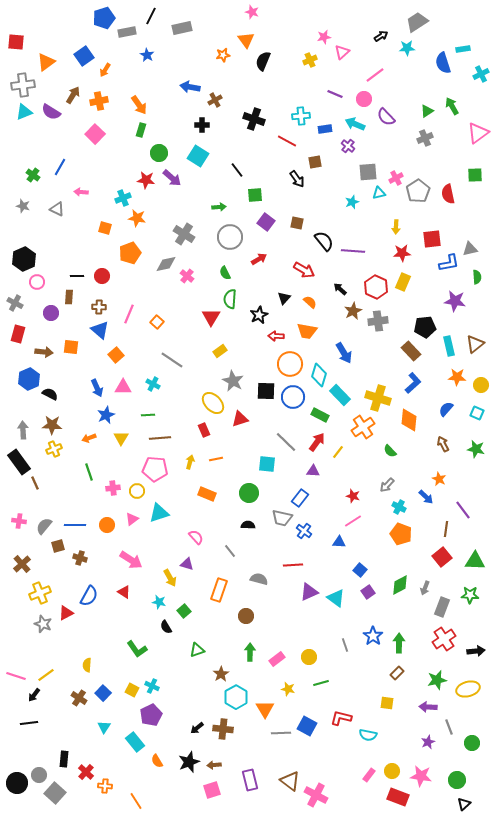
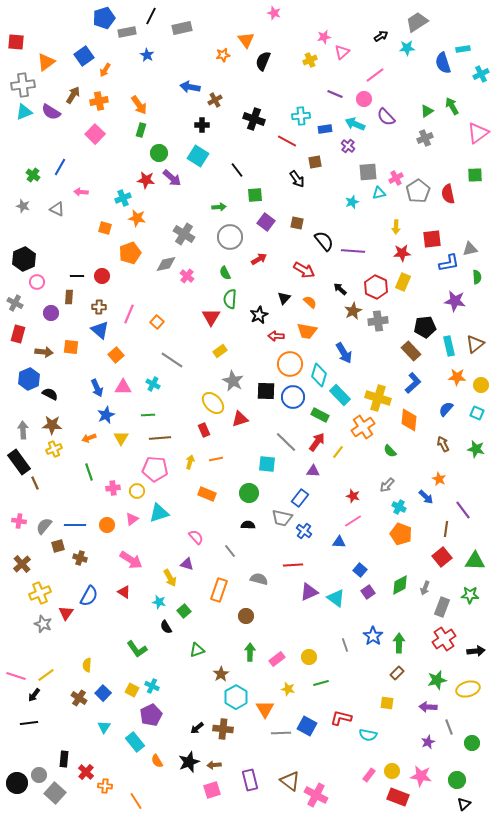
pink star at (252, 12): moved 22 px right, 1 px down
red triangle at (66, 613): rotated 28 degrees counterclockwise
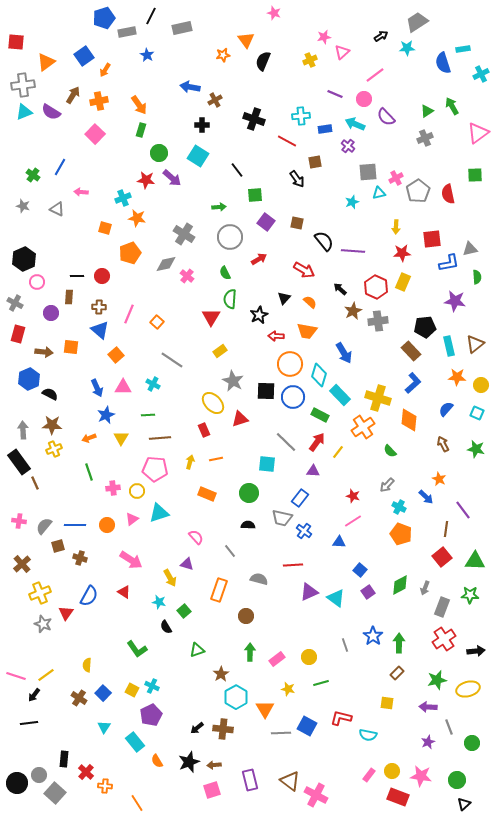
orange line at (136, 801): moved 1 px right, 2 px down
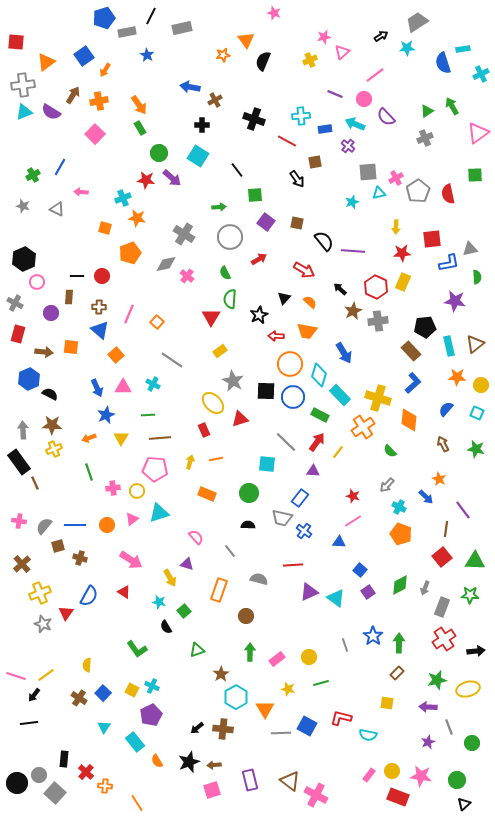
green rectangle at (141, 130): moved 1 px left, 2 px up; rotated 48 degrees counterclockwise
green cross at (33, 175): rotated 24 degrees clockwise
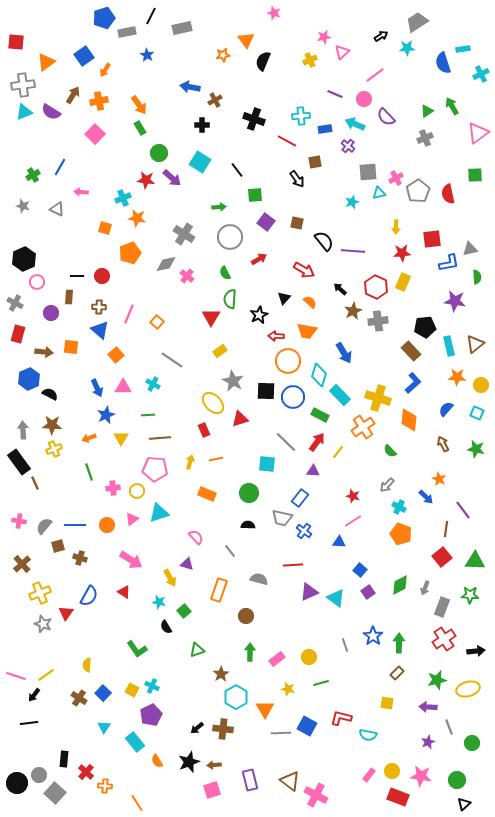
cyan square at (198, 156): moved 2 px right, 6 px down
orange circle at (290, 364): moved 2 px left, 3 px up
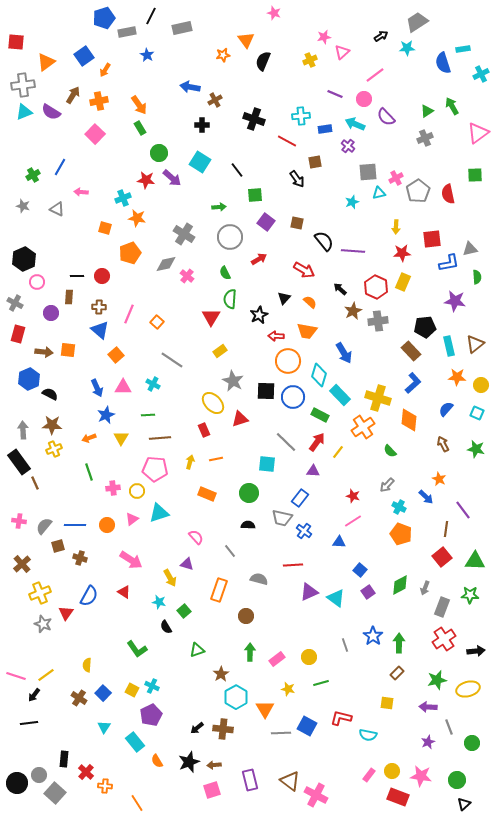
orange square at (71, 347): moved 3 px left, 3 px down
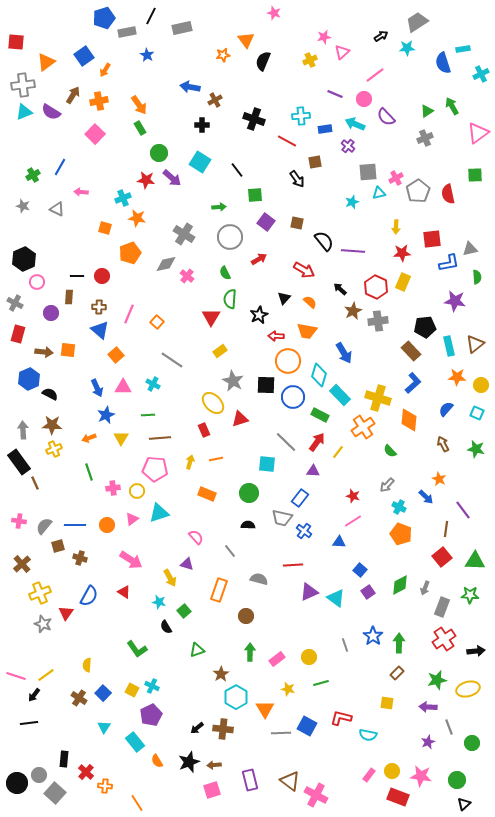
black square at (266, 391): moved 6 px up
